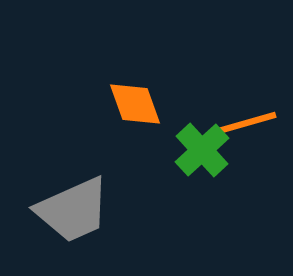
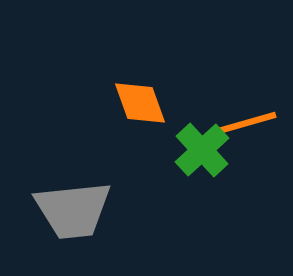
orange diamond: moved 5 px right, 1 px up
gray trapezoid: rotated 18 degrees clockwise
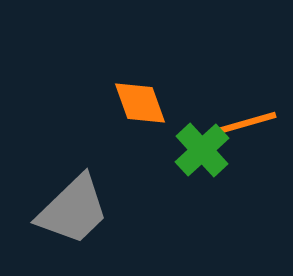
gray trapezoid: rotated 38 degrees counterclockwise
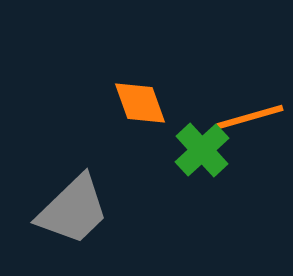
orange line: moved 7 px right, 7 px up
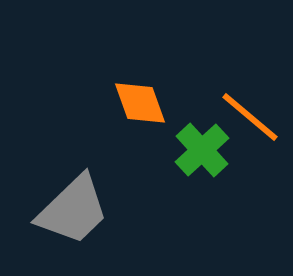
orange line: rotated 56 degrees clockwise
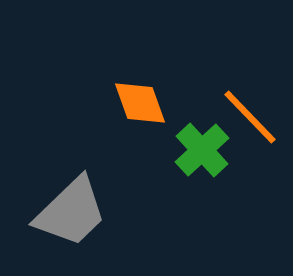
orange line: rotated 6 degrees clockwise
gray trapezoid: moved 2 px left, 2 px down
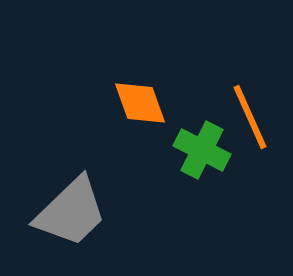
orange line: rotated 20 degrees clockwise
green cross: rotated 20 degrees counterclockwise
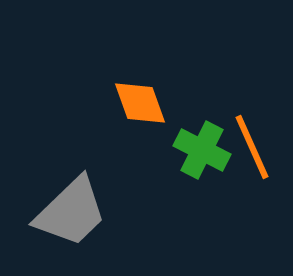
orange line: moved 2 px right, 30 px down
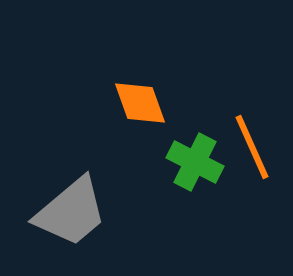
green cross: moved 7 px left, 12 px down
gray trapezoid: rotated 4 degrees clockwise
